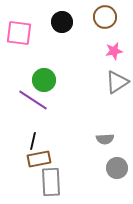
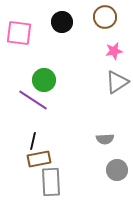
gray circle: moved 2 px down
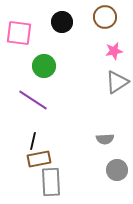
green circle: moved 14 px up
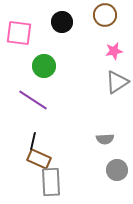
brown circle: moved 2 px up
brown rectangle: rotated 35 degrees clockwise
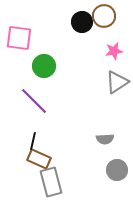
brown circle: moved 1 px left, 1 px down
black circle: moved 20 px right
pink square: moved 5 px down
purple line: moved 1 px right, 1 px down; rotated 12 degrees clockwise
gray rectangle: rotated 12 degrees counterclockwise
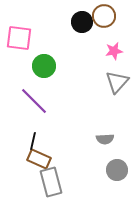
gray triangle: rotated 15 degrees counterclockwise
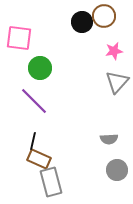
green circle: moved 4 px left, 2 px down
gray semicircle: moved 4 px right
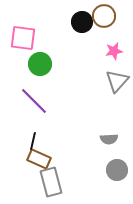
pink square: moved 4 px right
green circle: moved 4 px up
gray triangle: moved 1 px up
